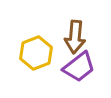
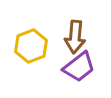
yellow hexagon: moved 5 px left, 7 px up
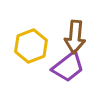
purple trapezoid: moved 11 px left
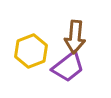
yellow hexagon: moved 5 px down
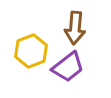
brown arrow: moved 9 px up
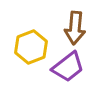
yellow hexagon: moved 4 px up
